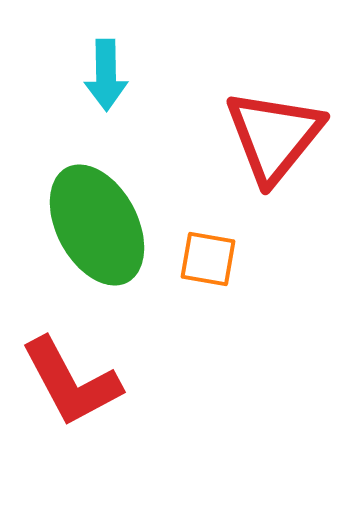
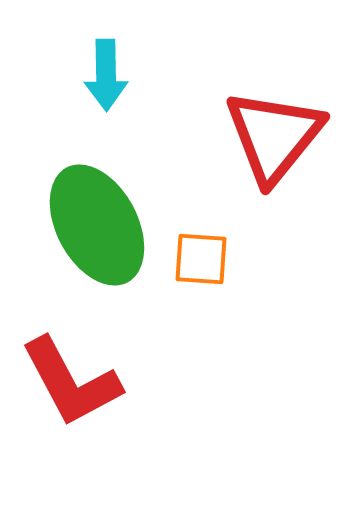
orange square: moved 7 px left; rotated 6 degrees counterclockwise
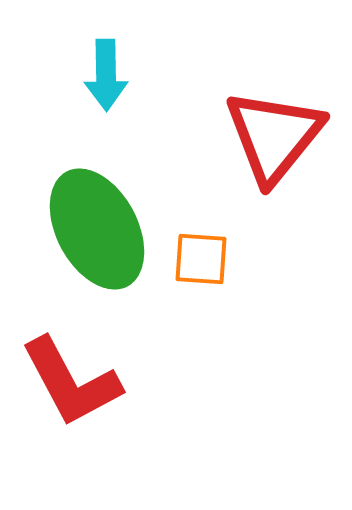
green ellipse: moved 4 px down
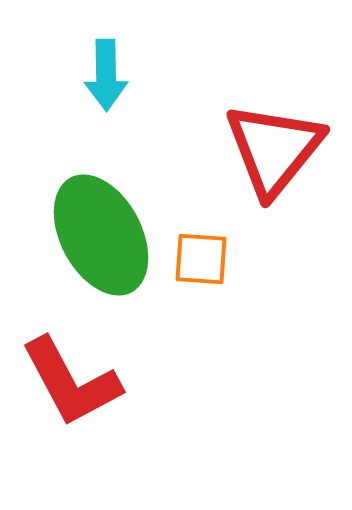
red triangle: moved 13 px down
green ellipse: moved 4 px right, 6 px down
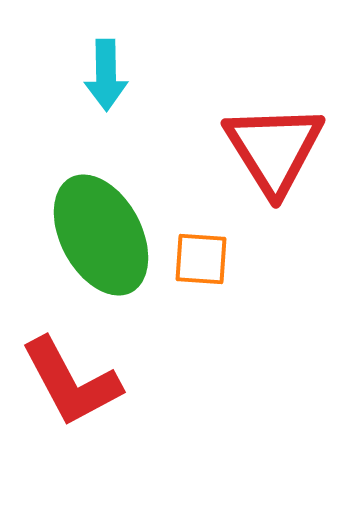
red triangle: rotated 11 degrees counterclockwise
